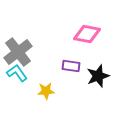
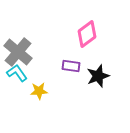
pink diamond: rotated 48 degrees counterclockwise
gray cross: rotated 12 degrees counterclockwise
yellow star: moved 7 px left
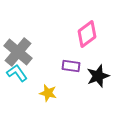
yellow star: moved 9 px right, 2 px down; rotated 18 degrees clockwise
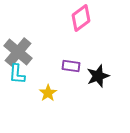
pink diamond: moved 6 px left, 16 px up
cyan L-shape: moved 1 px down; rotated 140 degrees counterclockwise
yellow star: rotated 24 degrees clockwise
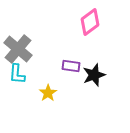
pink diamond: moved 9 px right, 4 px down
gray cross: moved 3 px up
black star: moved 4 px left, 1 px up
